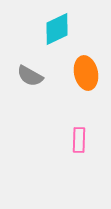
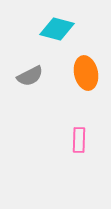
cyan diamond: rotated 40 degrees clockwise
gray semicircle: rotated 56 degrees counterclockwise
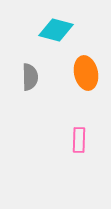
cyan diamond: moved 1 px left, 1 px down
gray semicircle: moved 1 px down; rotated 64 degrees counterclockwise
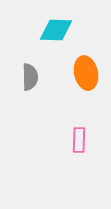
cyan diamond: rotated 12 degrees counterclockwise
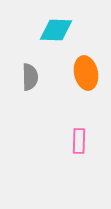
pink rectangle: moved 1 px down
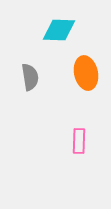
cyan diamond: moved 3 px right
gray semicircle: rotated 8 degrees counterclockwise
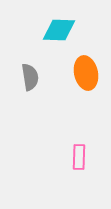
pink rectangle: moved 16 px down
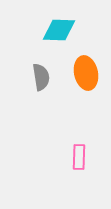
gray semicircle: moved 11 px right
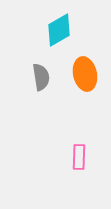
cyan diamond: rotated 32 degrees counterclockwise
orange ellipse: moved 1 px left, 1 px down
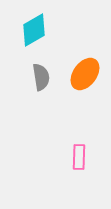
cyan diamond: moved 25 px left
orange ellipse: rotated 48 degrees clockwise
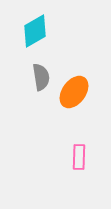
cyan diamond: moved 1 px right, 1 px down
orange ellipse: moved 11 px left, 18 px down
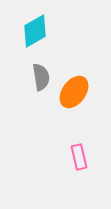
pink rectangle: rotated 15 degrees counterclockwise
